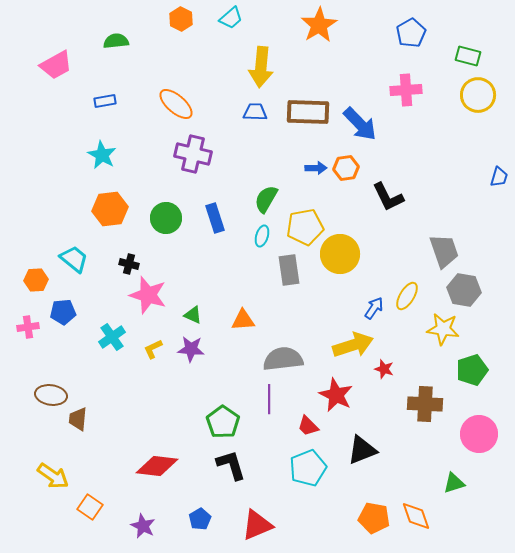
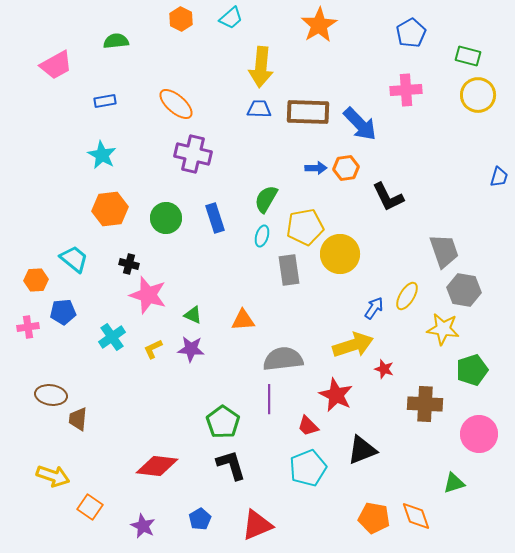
blue trapezoid at (255, 112): moved 4 px right, 3 px up
yellow arrow at (53, 476): rotated 16 degrees counterclockwise
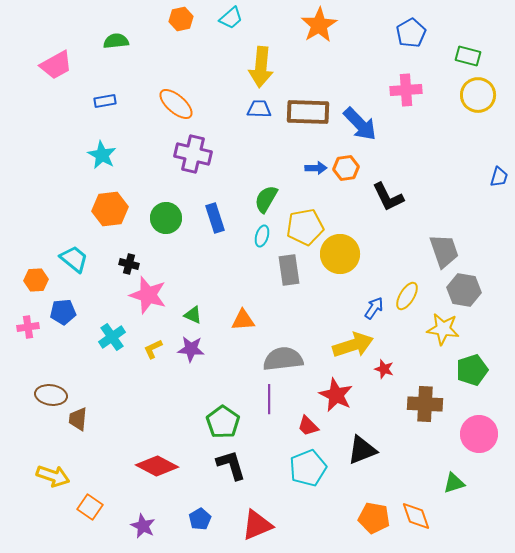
orange hexagon at (181, 19): rotated 20 degrees clockwise
red diamond at (157, 466): rotated 21 degrees clockwise
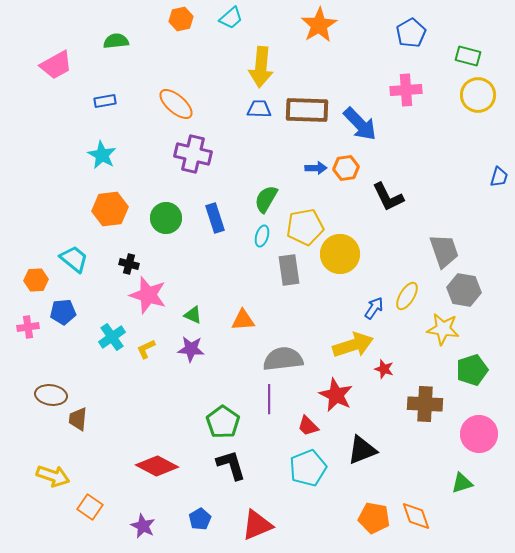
brown rectangle at (308, 112): moved 1 px left, 2 px up
yellow L-shape at (153, 349): moved 7 px left
green triangle at (454, 483): moved 8 px right
